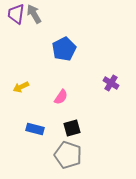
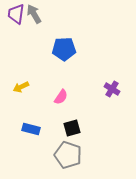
blue pentagon: rotated 25 degrees clockwise
purple cross: moved 1 px right, 6 px down
blue rectangle: moved 4 px left
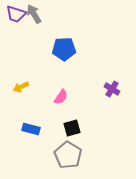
purple trapezoid: rotated 80 degrees counterclockwise
gray pentagon: rotated 12 degrees clockwise
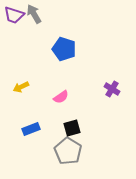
purple trapezoid: moved 2 px left, 1 px down
blue pentagon: rotated 20 degrees clockwise
pink semicircle: rotated 21 degrees clockwise
blue rectangle: rotated 36 degrees counterclockwise
gray pentagon: moved 4 px up
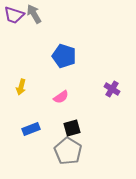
blue pentagon: moved 7 px down
yellow arrow: rotated 49 degrees counterclockwise
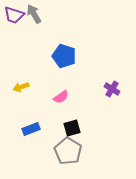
yellow arrow: rotated 56 degrees clockwise
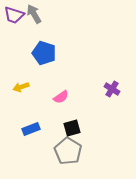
blue pentagon: moved 20 px left, 3 px up
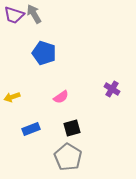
yellow arrow: moved 9 px left, 10 px down
gray pentagon: moved 6 px down
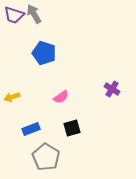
gray pentagon: moved 22 px left
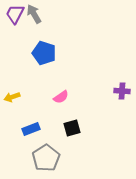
purple trapezoid: moved 1 px right, 1 px up; rotated 100 degrees clockwise
purple cross: moved 10 px right, 2 px down; rotated 28 degrees counterclockwise
gray pentagon: moved 1 px down; rotated 8 degrees clockwise
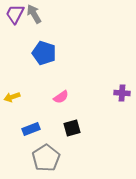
purple cross: moved 2 px down
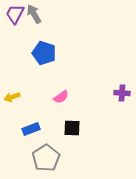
black square: rotated 18 degrees clockwise
